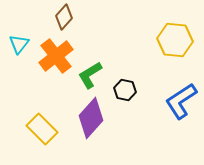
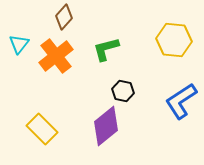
yellow hexagon: moved 1 px left
green L-shape: moved 16 px right, 26 px up; rotated 16 degrees clockwise
black hexagon: moved 2 px left, 1 px down
purple diamond: moved 15 px right, 8 px down; rotated 9 degrees clockwise
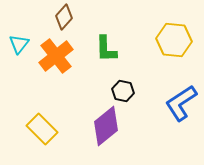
green L-shape: rotated 76 degrees counterclockwise
blue L-shape: moved 2 px down
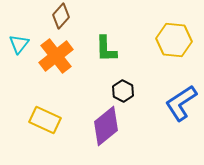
brown diamond: moved 3 px left, 1 px up
black hexagon: rotated 15 degrees clockwise
yellow rectangle: moved 3 px right, 9 px up; rotated 20 degrees counterclockwise
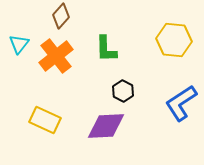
purple diamond: rotated 36 degrees clockwise
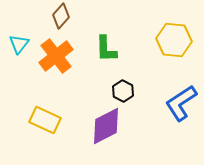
purple diamond: rotated 24 degrees counterclockwise
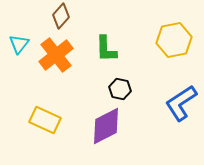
yellow hexagon: rotated 16 degrees counterclockwise
orange cross: moved 1 px up
black hexagon: moved 3 px left, 2 px up; rotated 15 degrees counterclockwise
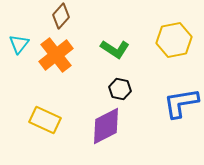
green L-shape: moved 9 px right; rotated 56 degrees counterclockwise
blue L-shape: rotated 24 degrees clockwise
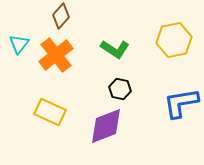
yellow rectangle: moved 5 px right, 8 px up
purple diamond: rotated 6 degrees clockwise
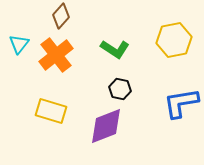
yellow rectangle: moved 1 px right, 1 px up; rotated 8 degrees counterclockwise
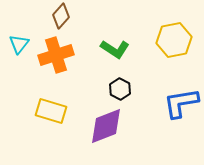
orange cross: rotated 20 degrees clockwise
black hexagon: rotated 15 degrees clockwise
